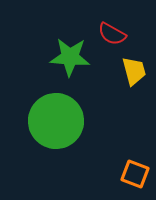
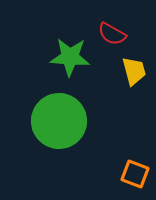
green circle: moved 3 px right
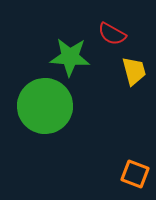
green circle: moved 14 px left, 15 px up
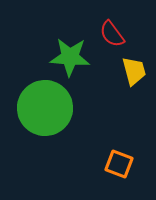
red semicircle: rotated 24 degrees clockwise
green circle: moved 2 px down
orange square: moved 16 px left, 10 px up
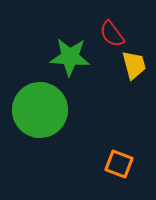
yellow trapezoid: moved 6 px up
green circle: moved 5 px left, 2 px down
